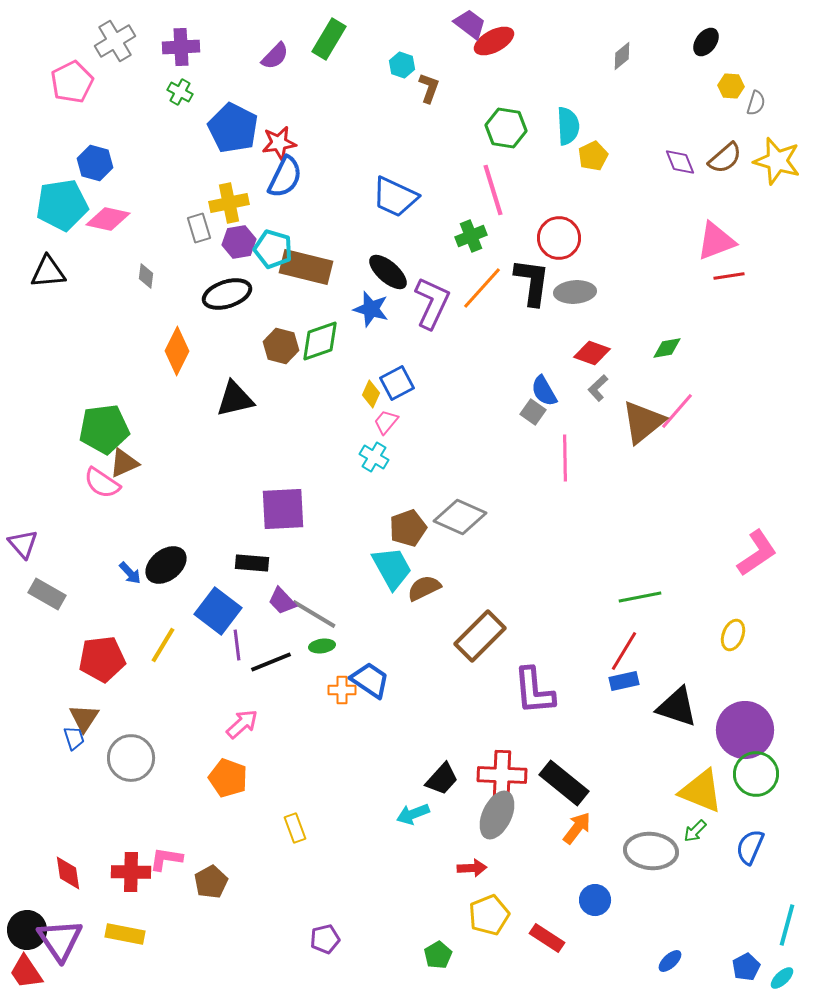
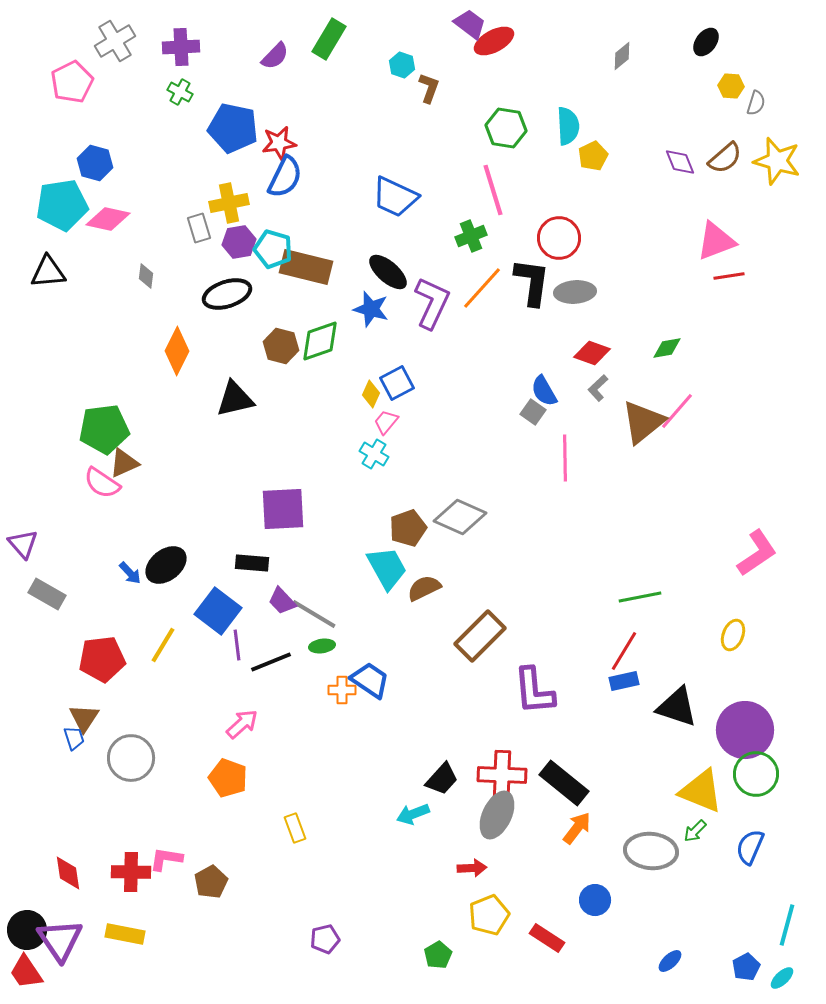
blue pentagon at (233, 128): rotated 15 degrees counterclockwise
cyan cross at (374, 457): moved 3 px up
cyan trapezoid at (392, 568): moved 5 px left
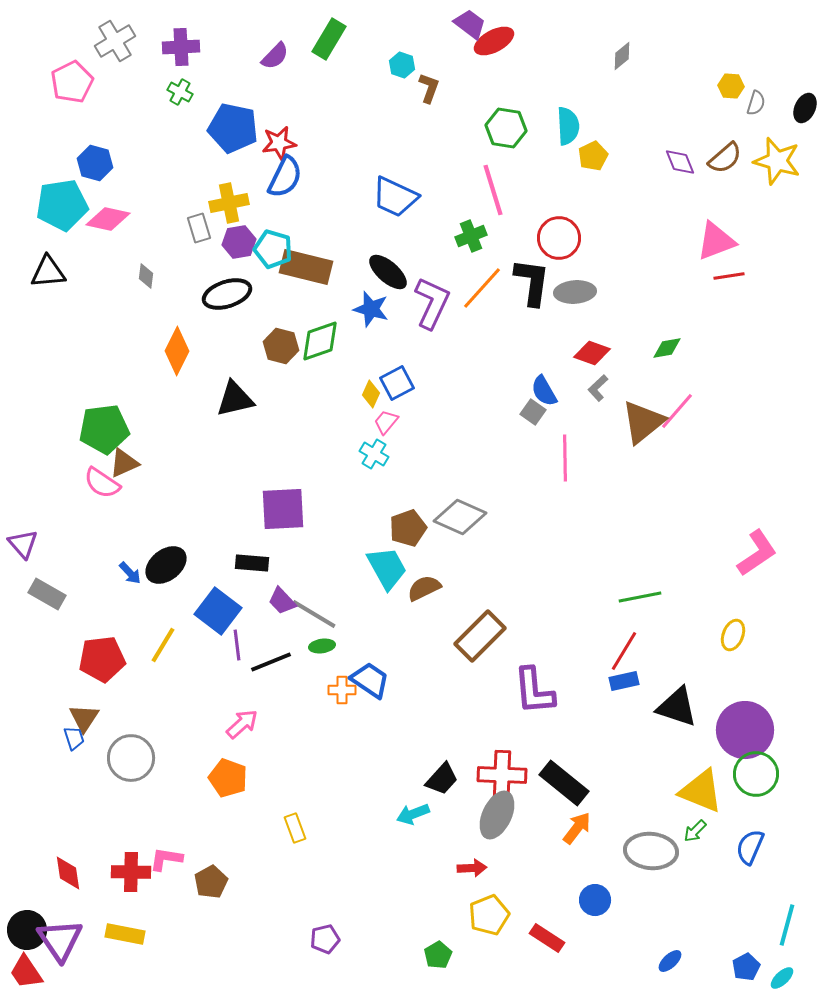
black ellipse at (706, 42): moved 99 px right, 66 px down; rotated 12 degrees counterclockwise
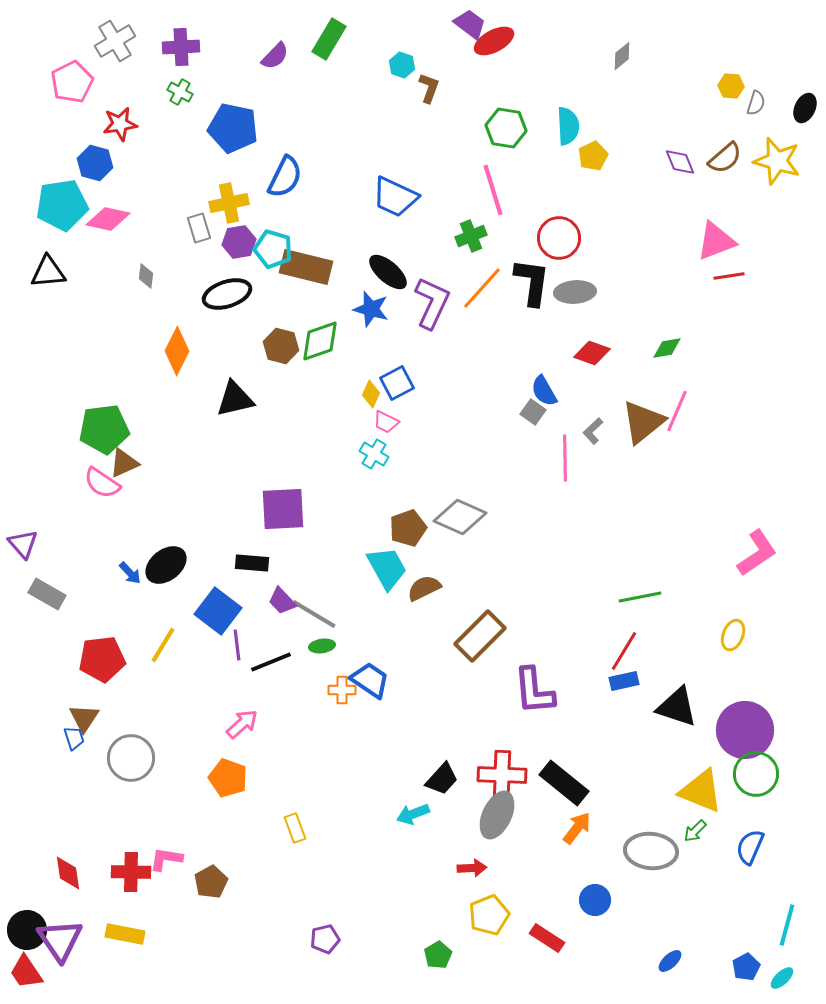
red star at (279, 143): moved 159 px left, 19 px up
gray L-shape at (598, 388): moved 5 px left, 43 px down
pink line at (677, 411): rotated 18 degrees counterclockwise
pink trapezoid at (386, 422): rotated 104 degrees counterclockwise
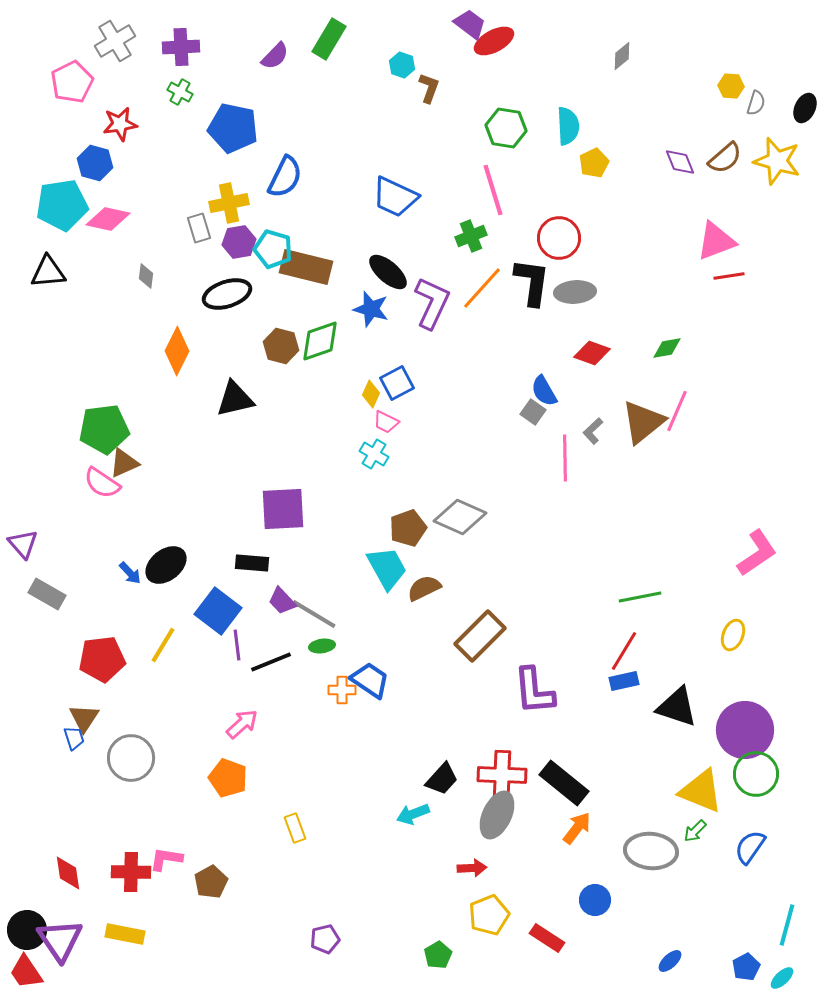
yellow pentagon at (593, 156): moved 1 px right, 7 px down
blue semicircle at (750, 847): rotated 12 degrees clockwise
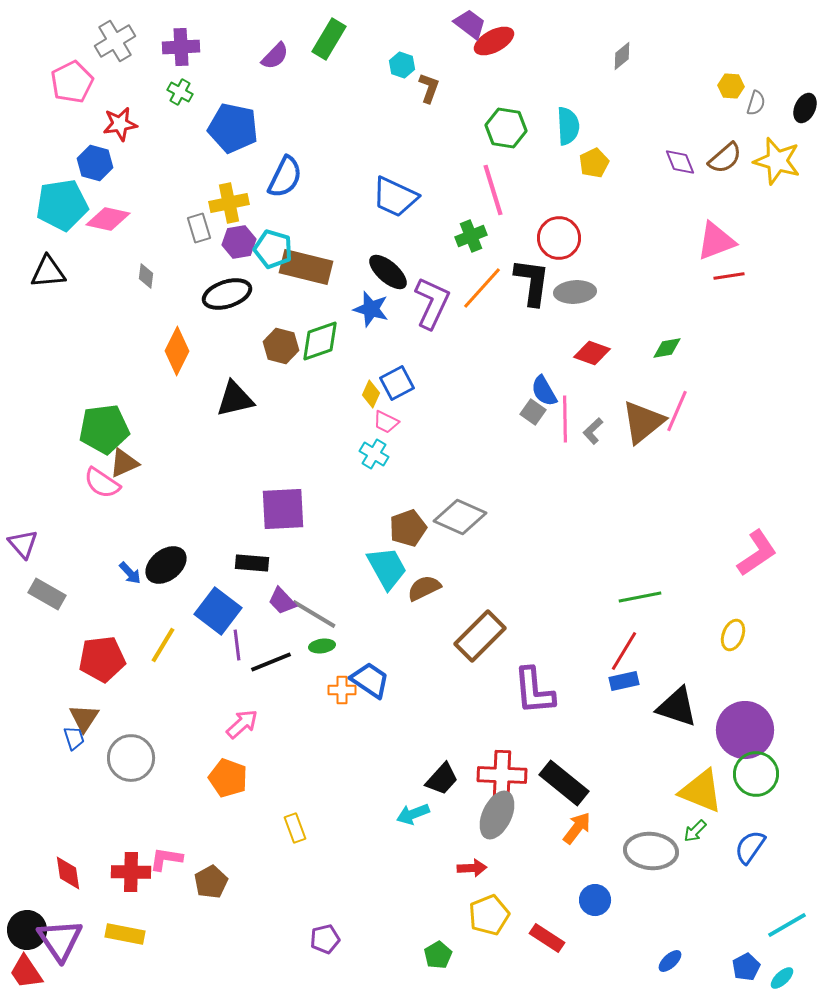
pink line at (565, 458): moved 39 px up
cyan line at (787, 925): rotated 45 degrees clockwise
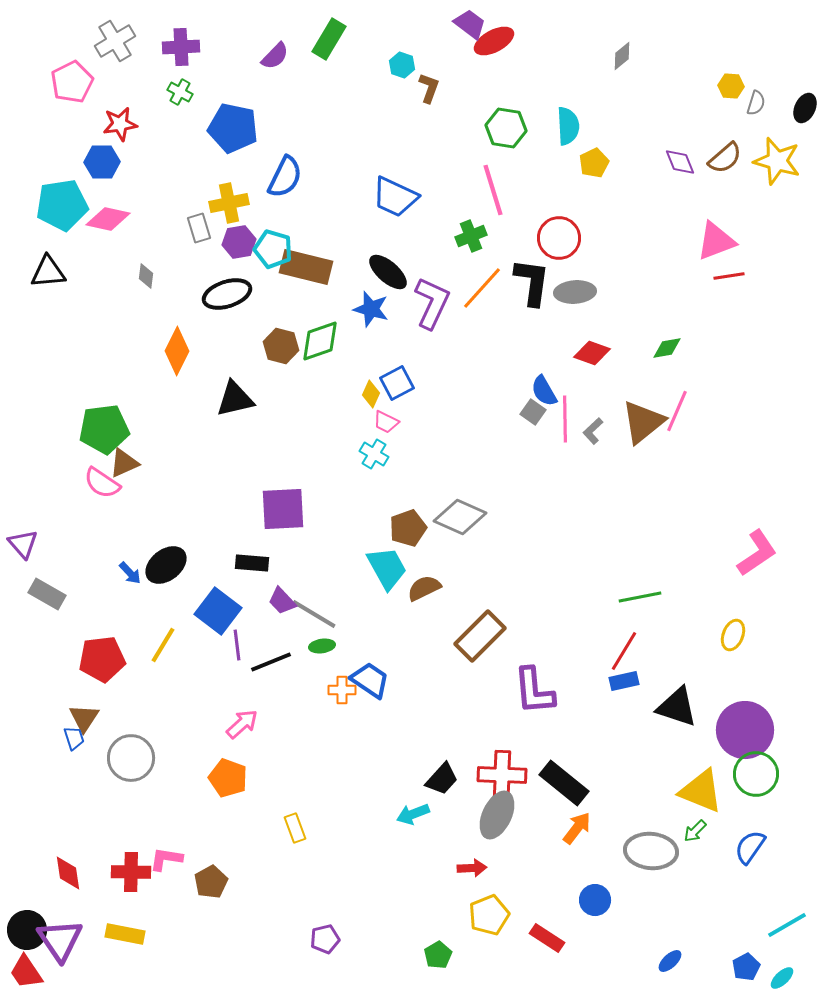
blue hexagon at (95, 163): moved 7 px right, 1 px up; rotated 16 degrees counterclockwise
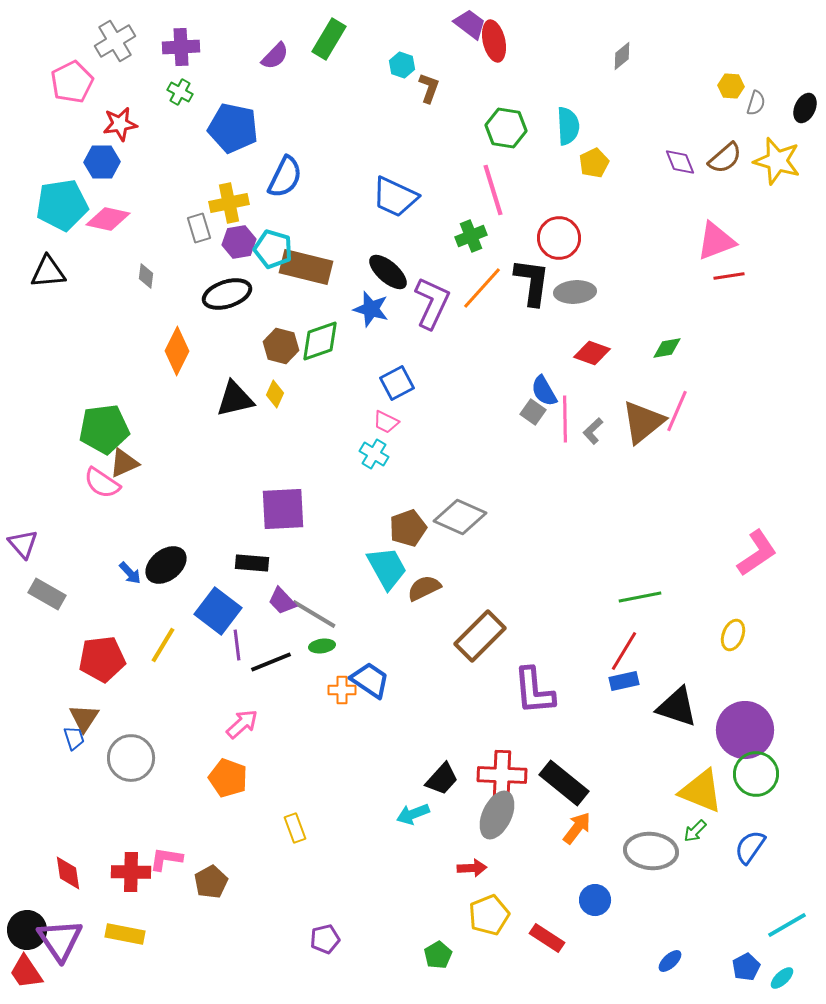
red ellipse at (494, 41): rotated 75 degrees counterclockwise
yellow diamond at (371, 394): moved 96 px left
